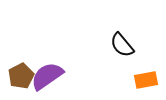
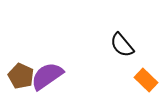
brown pentagon: rotated 20 degrees counterclockwise
orange rectangle: rotated 55 degrees clockwise
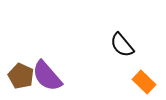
purple semicircle: rotated 96 degrees counterclockwise
orange rectangle: moved 2 px left, 2 px down
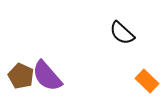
black semicircle: moved 12 px up; rotated 8 degrees counterclockwise
orange rectangle: moved 3 px right, 1 px up
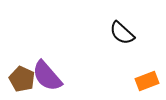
brown pentagon: moved 1 px right, 3 px down
orange rectangle: rotated 65 degrees counterclockwise
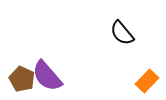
black semicircle: rotated 8 degrees clockwise
orange rectangle: rotated 25 degrees counterclockwise
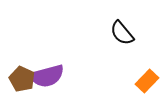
purple semicircle: rotated 64 degrees counterclockwise
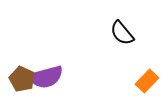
purple semicircle: moved 1 px left, 1 px down
